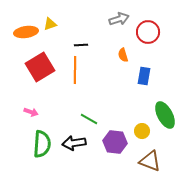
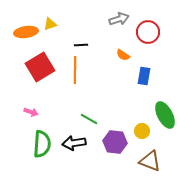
orange semicircle: rotated 40 degrees counterclockwise
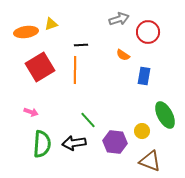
yellow triangle: moved 1 px right
green line: moved 1 px left, 1 px down; rotated 18 degrees clockwise
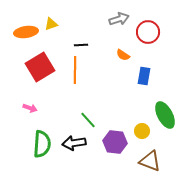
pink arrow: moved 1 px left, 4 px up
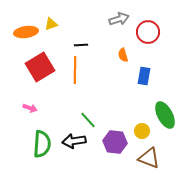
orange semicircle: rotated 40 degrees clockwise
black arrow: moved 2 px up
brown triangle: moved 1 px left, 3 px up
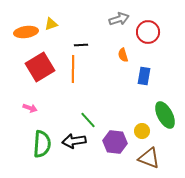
orange line: moved 2 px left, 1 px up
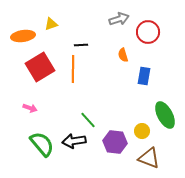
orange ellipse: moved 3 px left, 4 px down
green semicircle: rotated 44 degrees counterclockwise
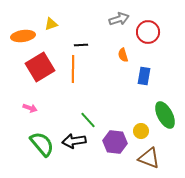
yellow circle: moved 1 px left
